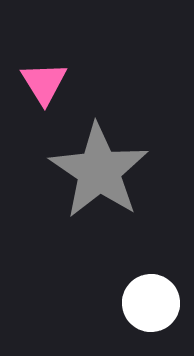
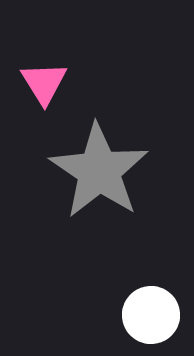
white circle: moved 12 px down
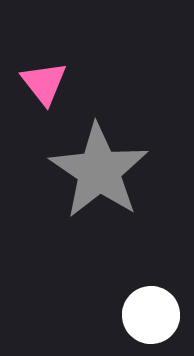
pink triangle: rotated 6 degrees counterclockwise
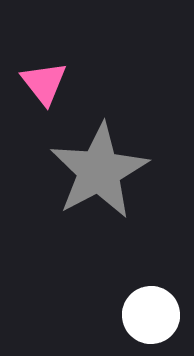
gray star: rotated 10 degrees clockwise
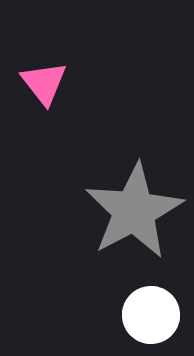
gray star: moved 35 px right, 40 px down
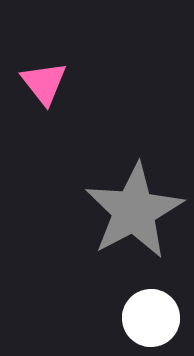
white circle: moved 3 px down
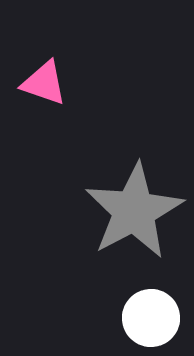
pink triangle: rotated 33 degrees counterclockwise
